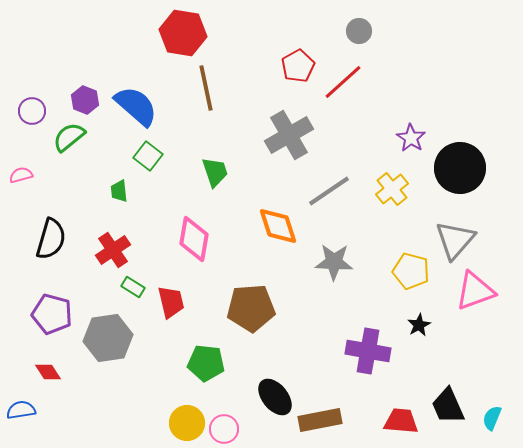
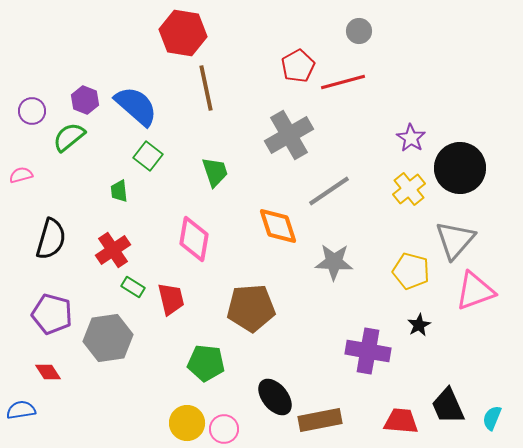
red line at (343, 82): rotated 27 degrees clockwise
yellow cross at (392, 189): moved 17 px right
red trapezoid at (171, 302): moved 3 px up
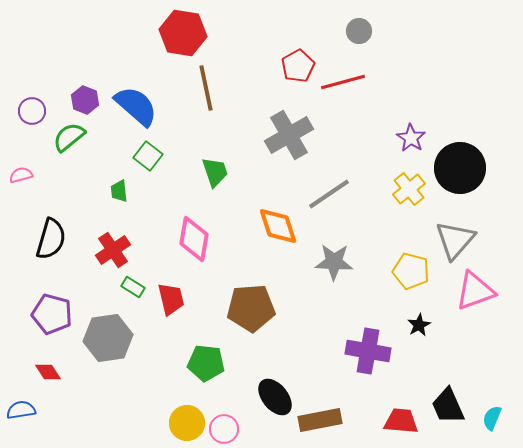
gray line at (329, 191): moved 3 px down
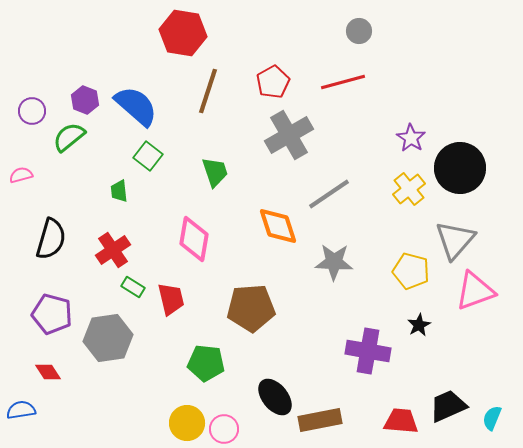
red pentagon at (298, 66): moved 25 px left, 16 px down
brown line at (206, 88): moved 2 px right, 3 px down; rotated 30 degrees clockwise
black trapezoid at (448, 406): rotated 90 degrees clockwise
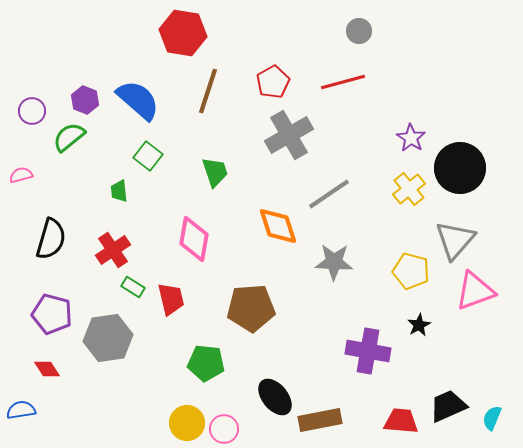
blue semicircle at (136, 106): moved 2 px right, 6 px up
red diamond at (48, 372): moved 1 px left, 3 px up
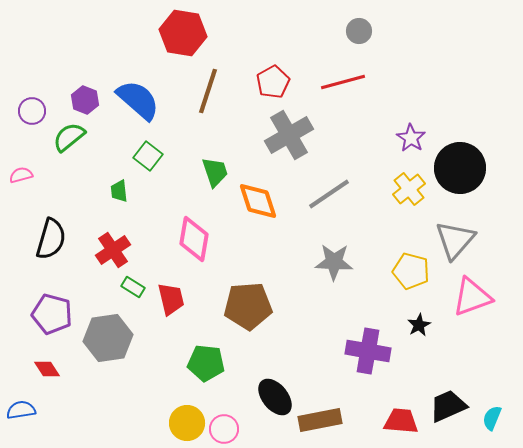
orange diamond at (278, 226): moved 20 px left, 25 px up
pink triangle at (475, 291): moved 3 px left, 6 px down
brown pentagon at (251, 308): moved 3 px left, 2 px up
